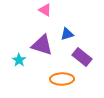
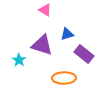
purple rectangle: moved 2 px right, 3 px up
orange ellipse: moved 2 px right, 1 px up
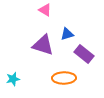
purple triangle: moved 1 px right
cyan star: moved 6 px left, 19 px down; rotated 24 degrees clockwise
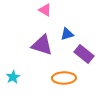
purple triangle: moved 1 px left
cyan star: moved 2 px up; rotated 16 degrees counterclockwise
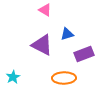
purple triangle: rotated 10 degrees clockwise
purple rectangle: rotated 60 degrees counterclockwise
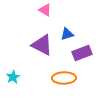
purple rectangle: moved 2 px left, 1 px up
